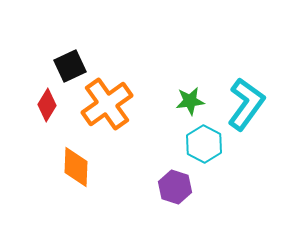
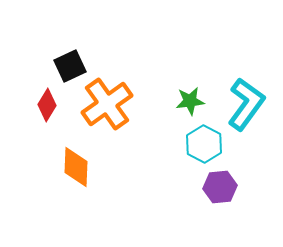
purple hexagon: moved 45 px right; rotated 24 degrees counterclockwise
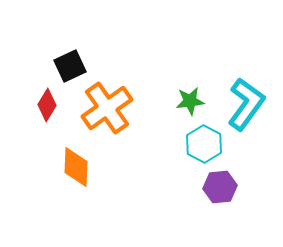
orange cross: moved 4 px down
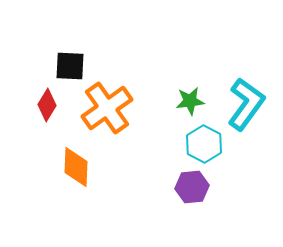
black square: rotated 28 degrees clockwise
purple hexagon: moved 28 px left
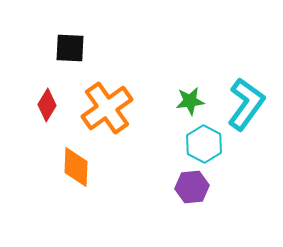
black square: moved 18 px up
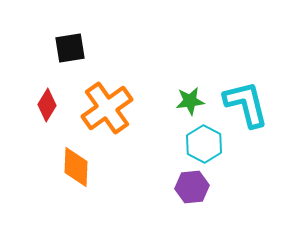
black square: rotated 12 degrees counterclockwise
cyan L-shape: rotated 50 degrees counterclockwise
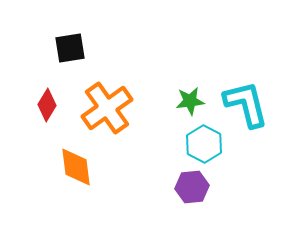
orange diamond: rotated 9 degrees counterclockwise
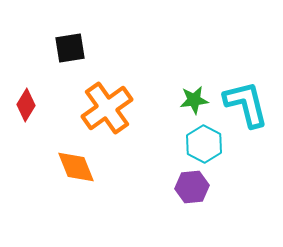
green star: moved 4 px right, 1 px up
red diamond: moved 21 px left
orange diamond: rotated 15 degrees counterclockwise
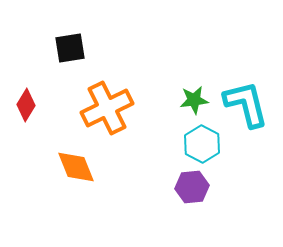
orange cross: rotated 9 degrees clockwise
cyan hexagon: moved 2 px left
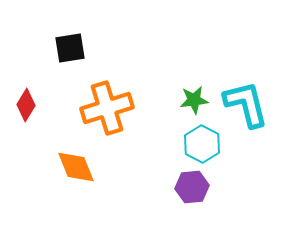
orange cross: rotated 9 degrees clockwise
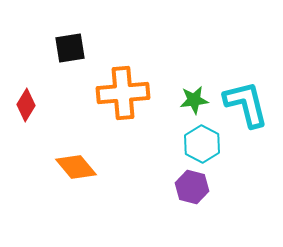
orange cross: moved 16 px right, 15 px up; rotated 12 degrees clockwise
orange diamond: rotated 18 degrees counterclockwise
purple hexagon: rotated 20 degrees clockwise
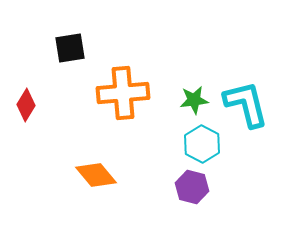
orange diamond: moved 20 px right, 8 px down
